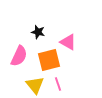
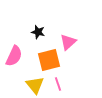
pink triangle: rotated 48 degrees clockwise
pink semicircle: moved 5 px left
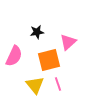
black star: moved 1 px left; rotated 24 degrees counterclockwise
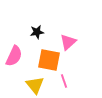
orange square: rotated 25 degrees clockwise
pink line: moved 6 px right, 3 px up
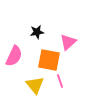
pink line: moved 4 px left
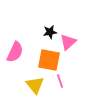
black star: moved 13 px right
pink semicircle: moved 1 px right, 4 px up
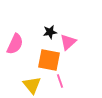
pink semicircle: moved 8 px up
yellow triangle: moved 3 px left
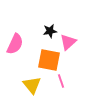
black star: moved 1 px up
pink line: moved 1 px right
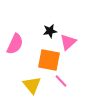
pink line: rotated 24 degrees counterclockwise
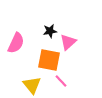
pink semicircle: moved 1 px right, 1 px up
